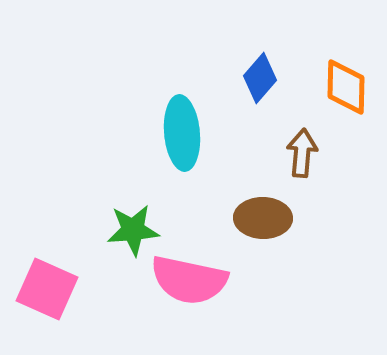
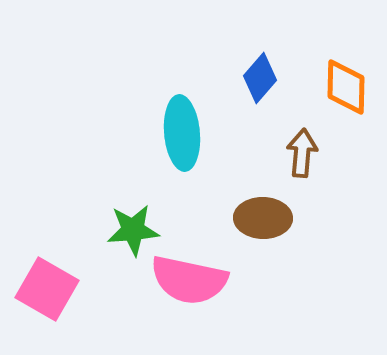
pink square: rotated 6 degrees clockwise
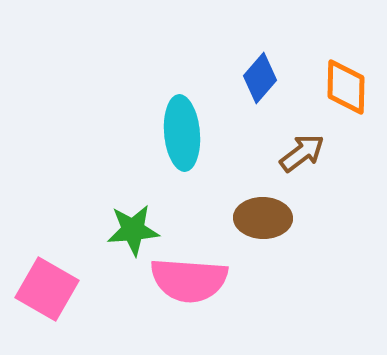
brown arrow: rotated 48 degrees clockwise
pink semicircle: rotated 8 degrees counterclockwise
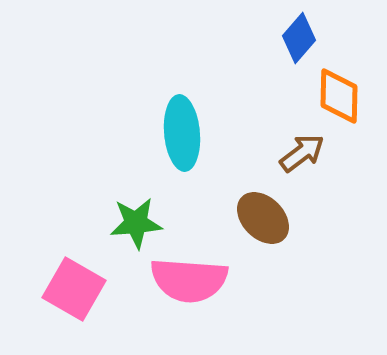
blue diamond: moved 39 px right, 40 px up
orange diamond: moved 7 px left, 9 px down
brown ellipse: rotated 44 degrees clockwise
green star: moved 3 px right, 7 px up
pink square: moved 27 px right
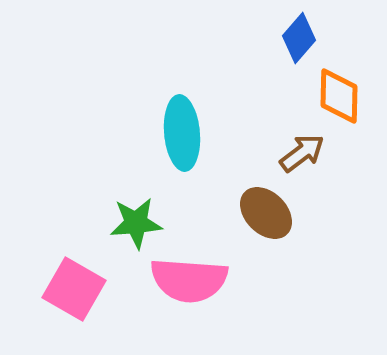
brown ellipse: moved 3 px right, 5 px up
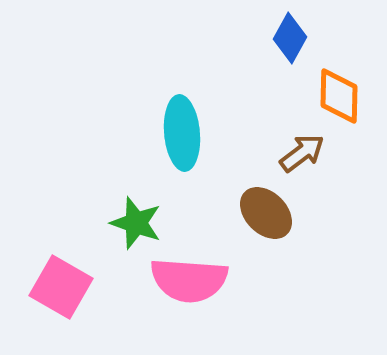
blue diamond: moved 9 px left; rotated 12 degrees counterclockwise
green star: rotated 24 degrees clockwise
pink square: moved 13 px left, 2 px up
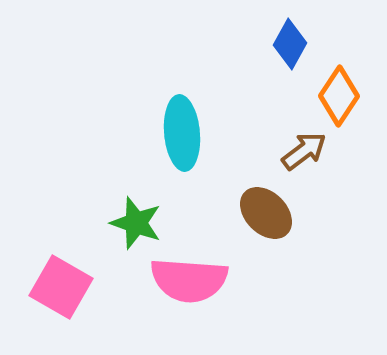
blue diamond: moved 6 px down
orange diamond: rotated 32 degrees clockwise
brown arrow: moved 2 px right, 2 px up
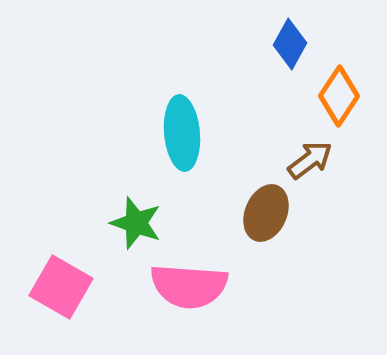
brown arrow: moved 6 px right, 9 px down
brown ellipse: rotated 68 degrees clockwise
pink semicircle: moved 6 px down
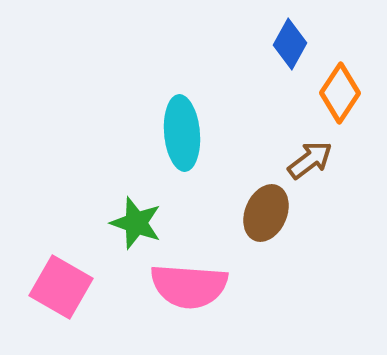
orange diamond: moved 1 px right, 3 px up
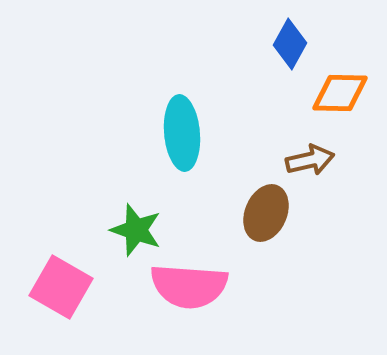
orange diamond: rotated 58 degrees clockwise
brown arrow: rotated 24 degrees clockwise
green star: moved 7 px down
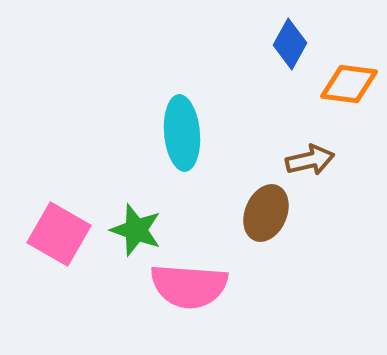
orange diamond: moved 9 px right, 9 px up; rotated 6 degrees clockwise
pink square: moved 2 px left, 53 px up
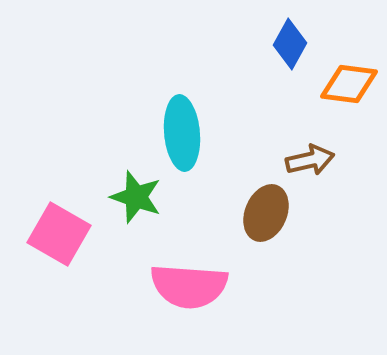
green star: moved 33 px up
